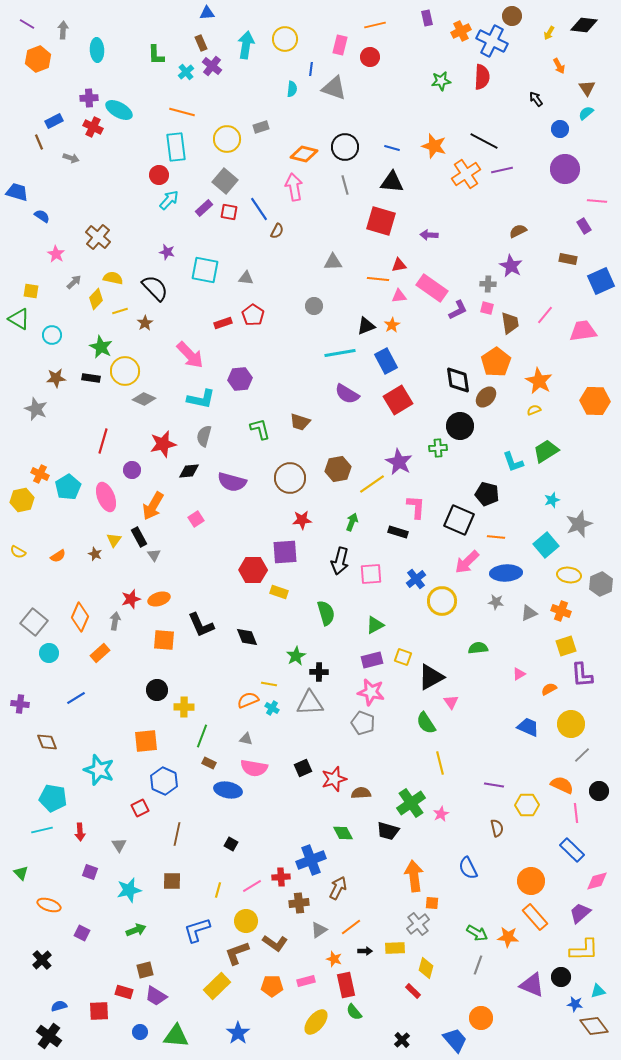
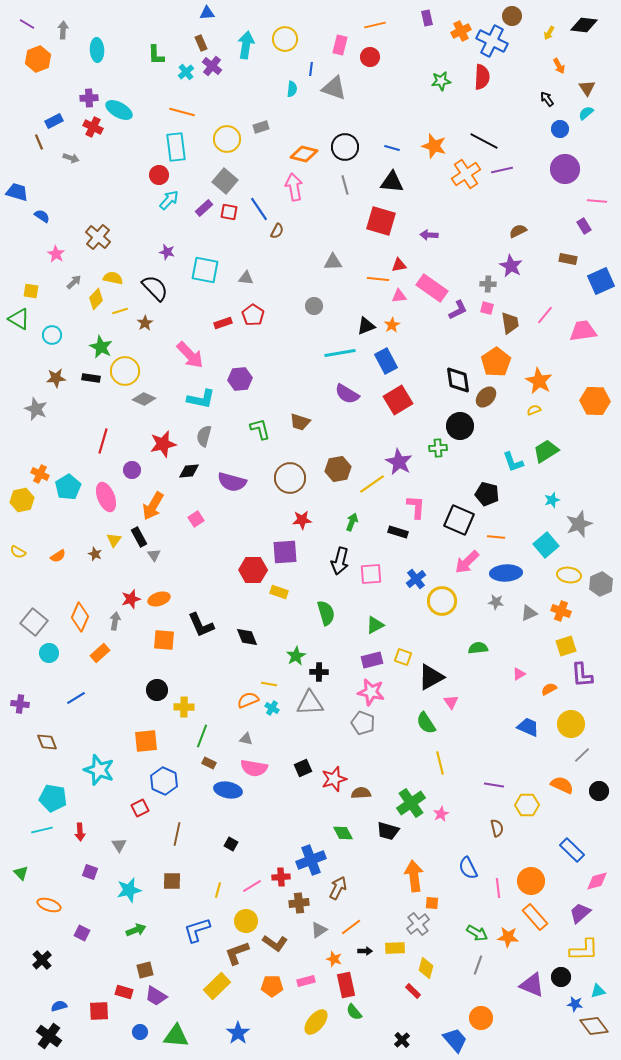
black arrow at (536, 99): moved 11 px right
pink line at (576, 813): moved 78 px left, 75 px down
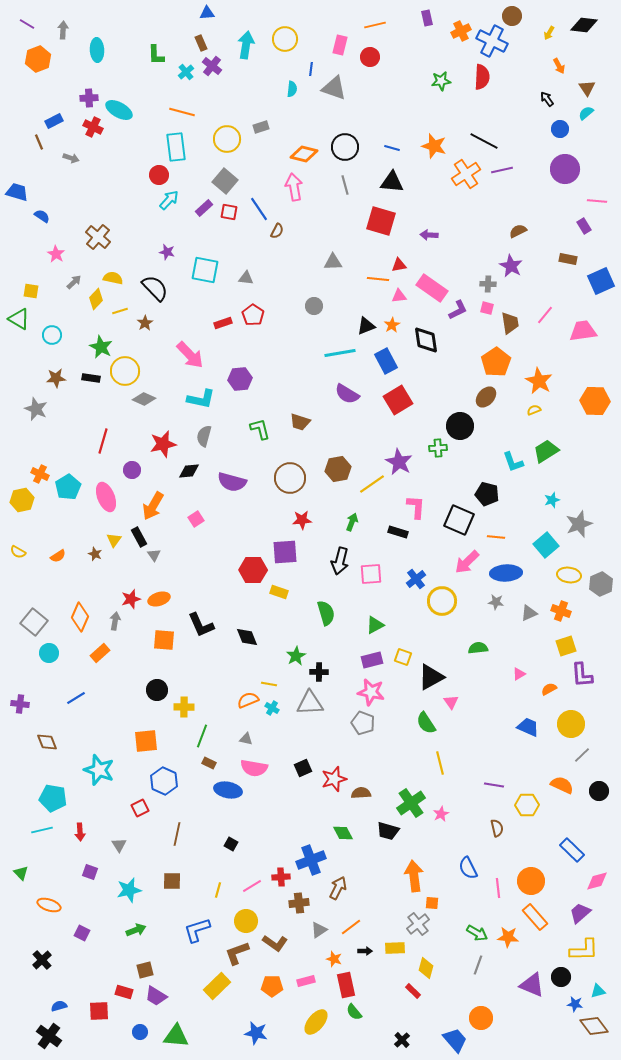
black diamond at (458, 380): moved 32 px left, 40 px up
blue star at (238, 1033): moved 18 px right; rotated 25 degrees counterclockwise
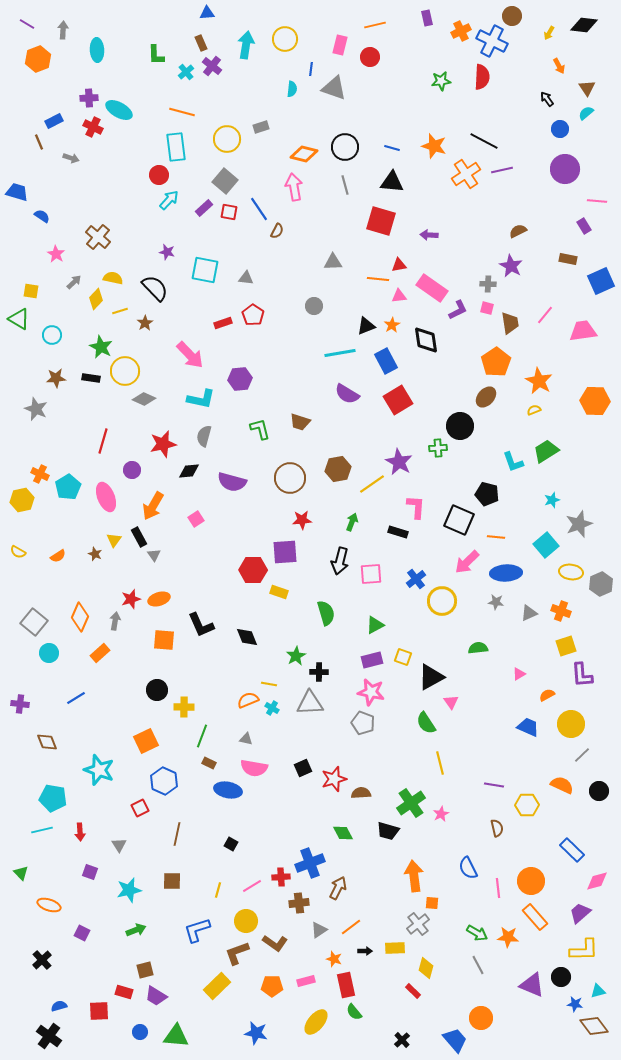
yellow ellipse at (569, 575): moved 2 px right, 3 px up
orange semicircle at (549, 689): moved 2 px left, 6 px down
orange square at (146, 741): rotated 20 degrees counterclockwise
blue cross at (311, 860): moved 1 px left, 3 px down
gray line at (478, 965): rotated 48 degrees counterclockwise
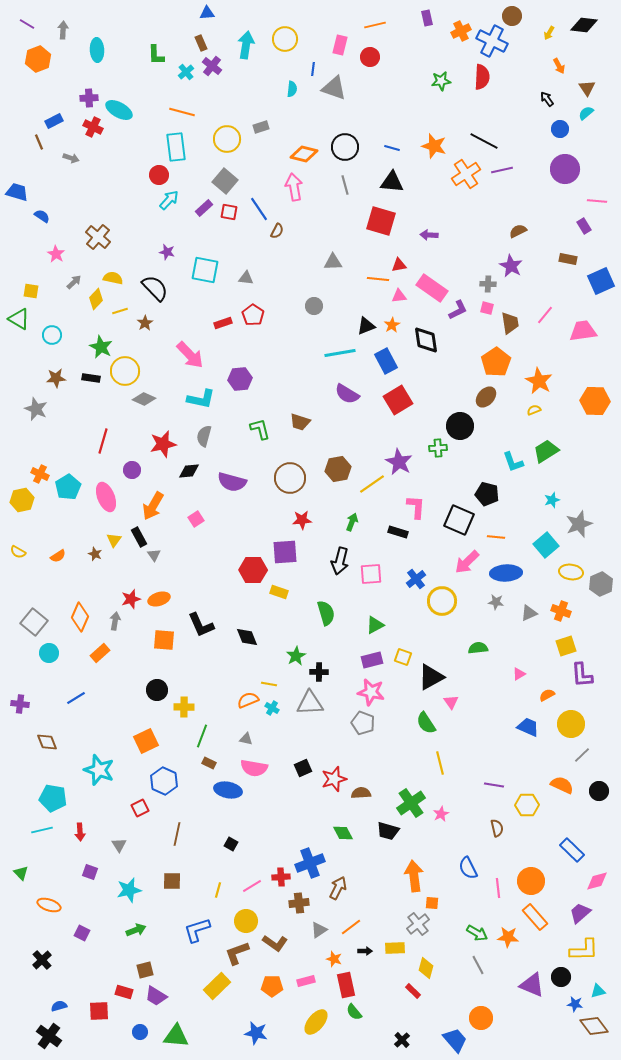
blue line at (311, 69): moved 2 px right
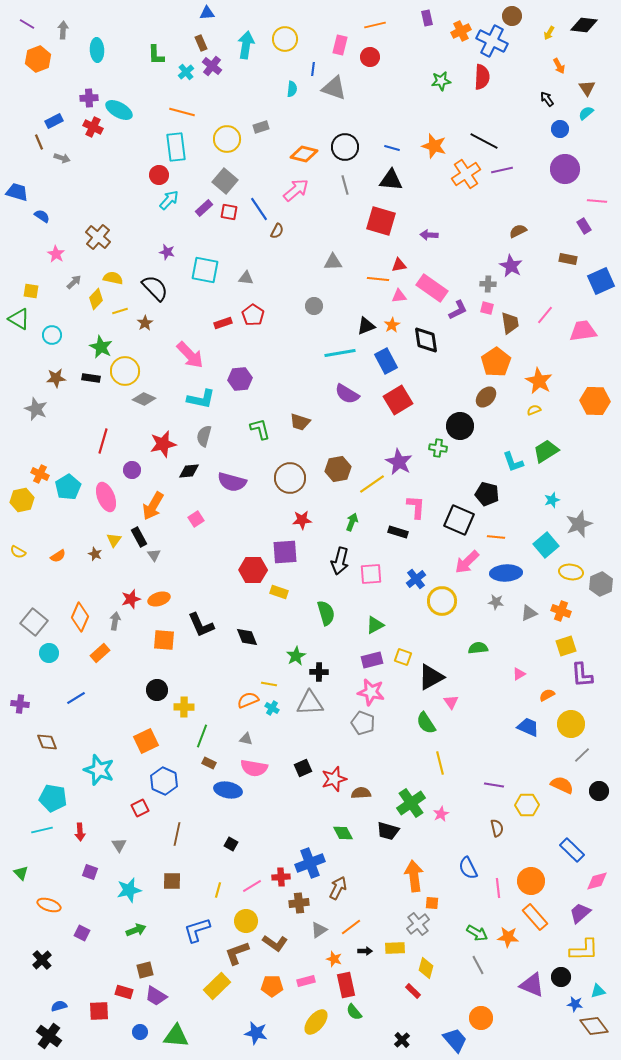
gray arrow at (71, 158): moved 9 px left
black triangle at (392, 182): moved 1 px left, 2 px up
pink arrow at (294, 187): moved 2 px right, 3 px down; rotated 60 degrees clockwise
green cross at (438, 448): rotated 12 degrees clockwise
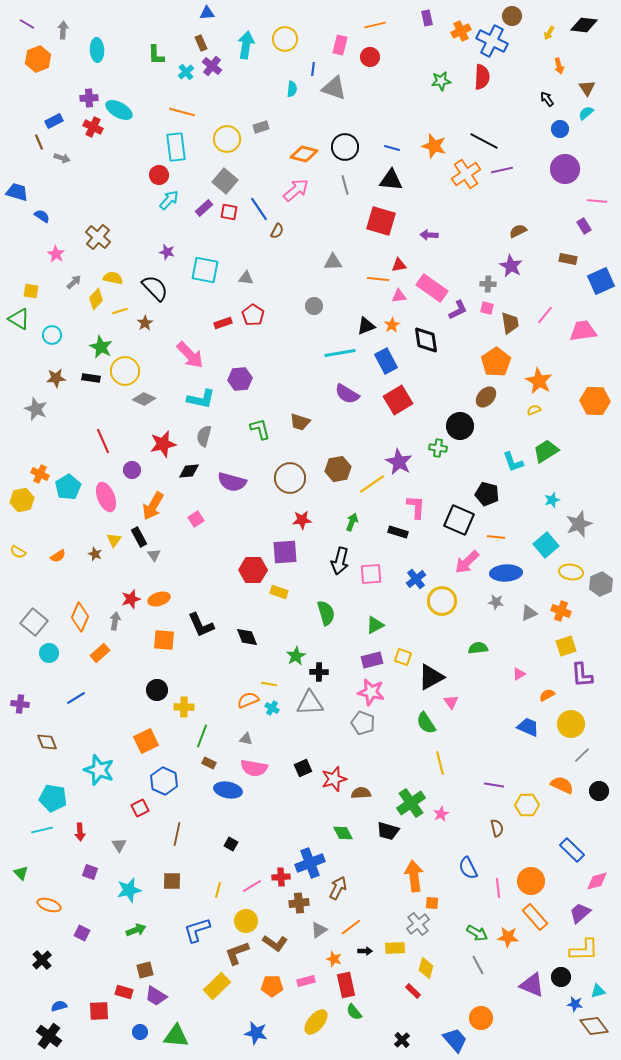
orange arrow at (559, 66): rotated 14 degrees clockwise
red line at (103, 441): rotated 40 degrees counterclockwise
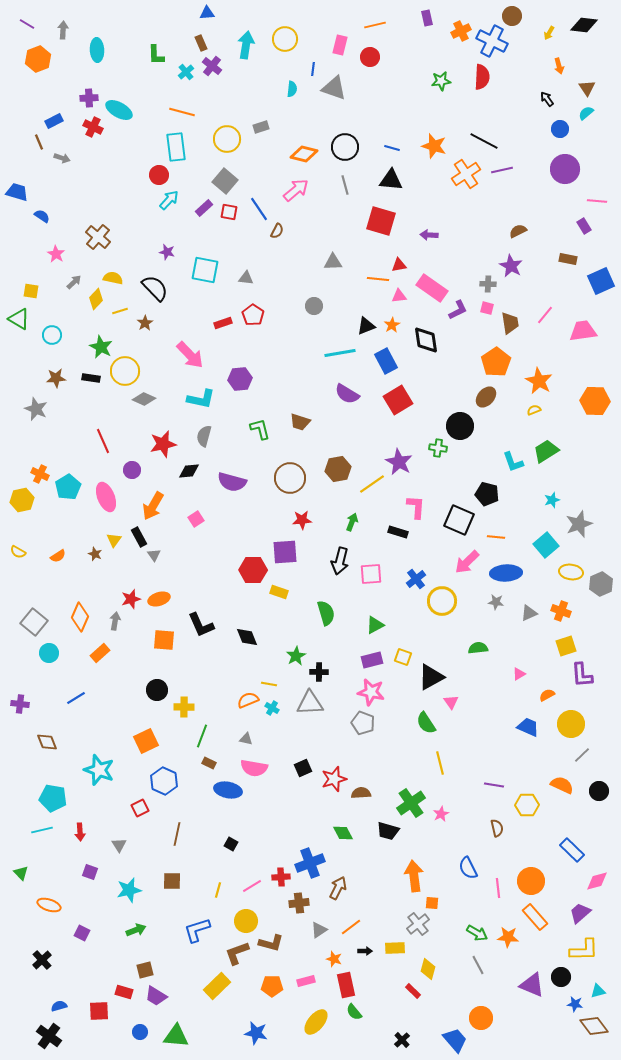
brown L-shape at (275, 943): moved 4 px left; rotated 20 degrees counterclockwise
yellow diamond at (426, 968): moved 2 px right, 1 px down
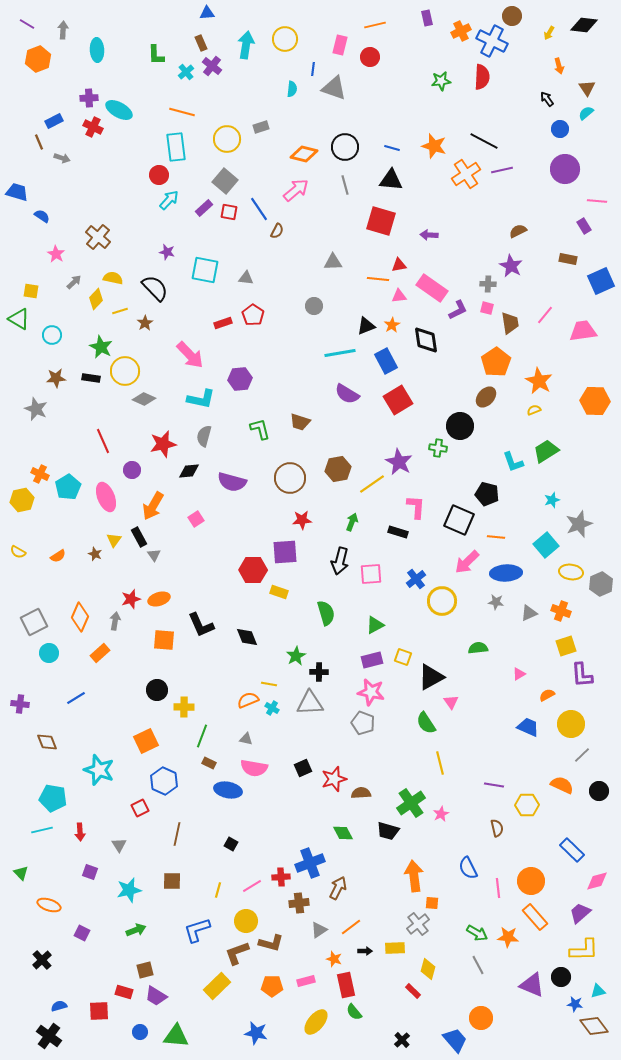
gray square at (34, 622): rotated 24 degrees clockwise
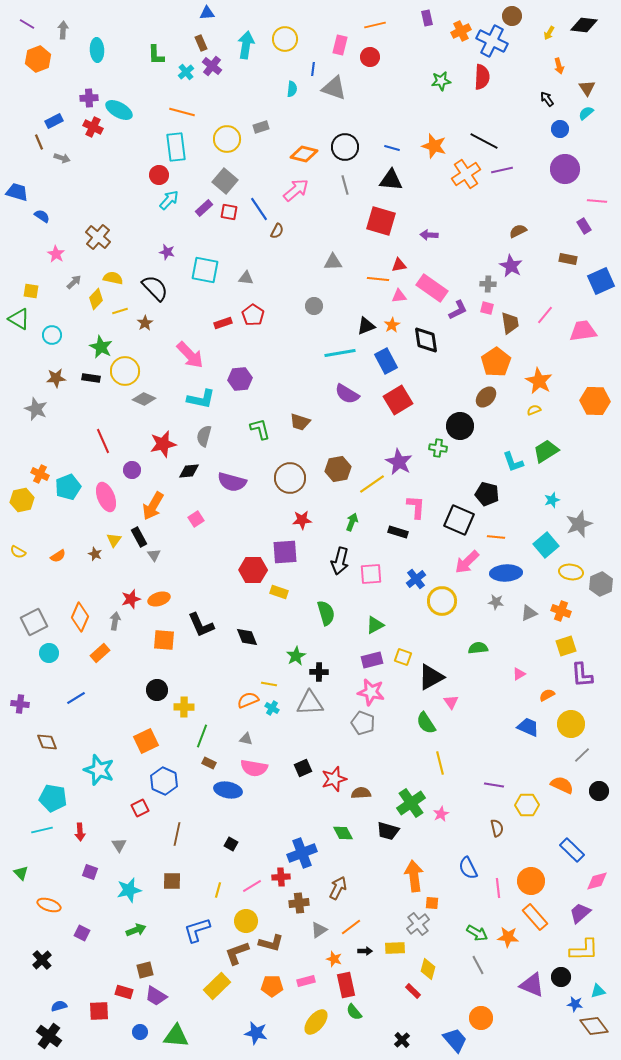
cyan pentagon at (68, 487): rotated 10 degrees clockwise
blue cross at (310, 863): moved 8 px left, 10 px up
